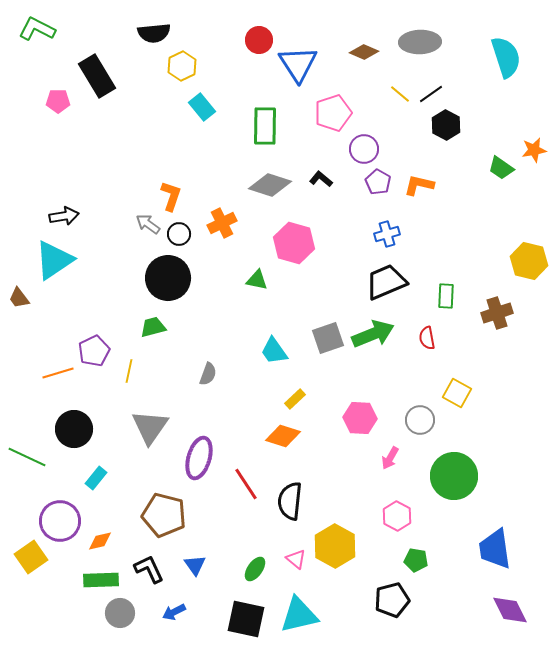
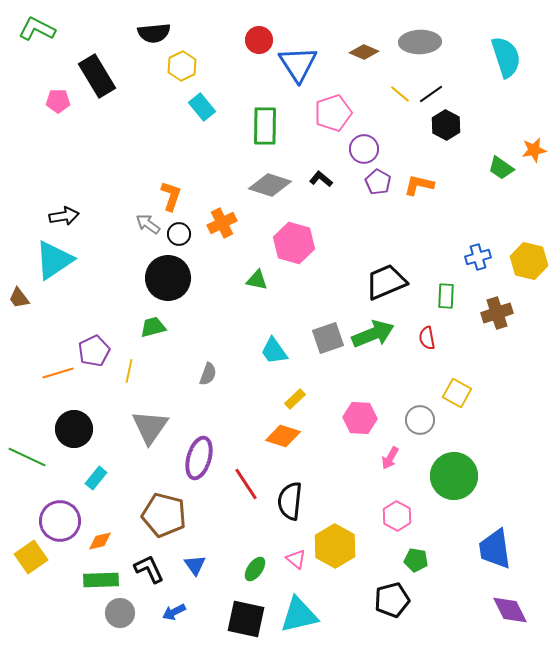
blue cross at (387, 234): moved 91 px right, 23 px down
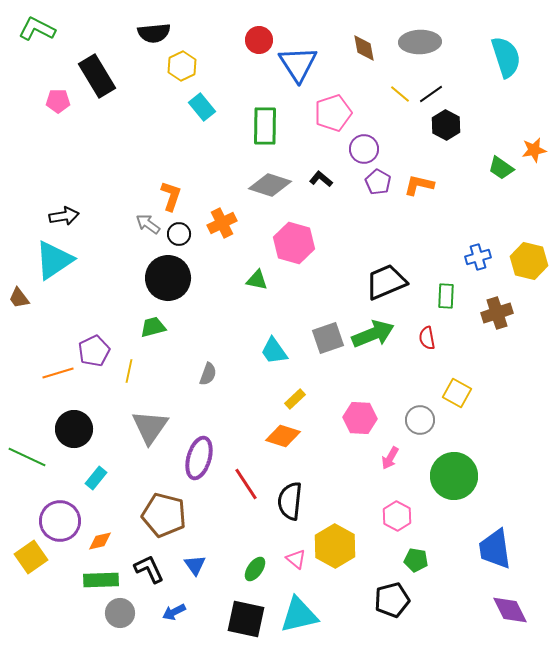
brown diamond at (364, 52): moved 4 px up; rotated 56 degrees clockwise
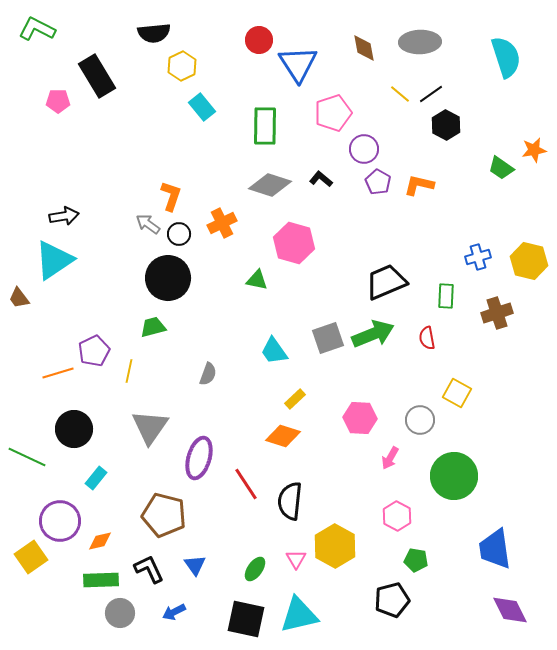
pink triangle at (296, 559): rotated 20 degrees clockwise
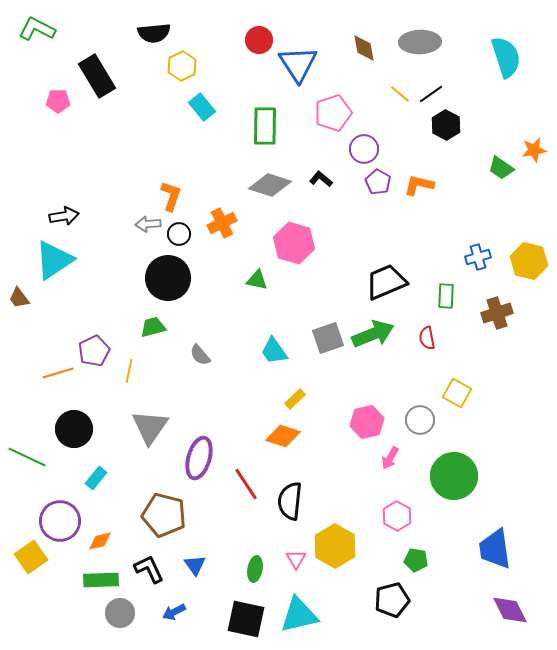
gray arrow at (148, 224): rotated 40 degrees counterclockwise
gray semicircle at (208, 374): moved 8 px left, 19 px up; rotated 120 degrees clockwise
pink hexagon at (360, 418): moved 7 px right, 4 px down; rotated 16 degrees counterclockwise
green ellipse at (255, 569): rotated 25 degrees counterclockwise
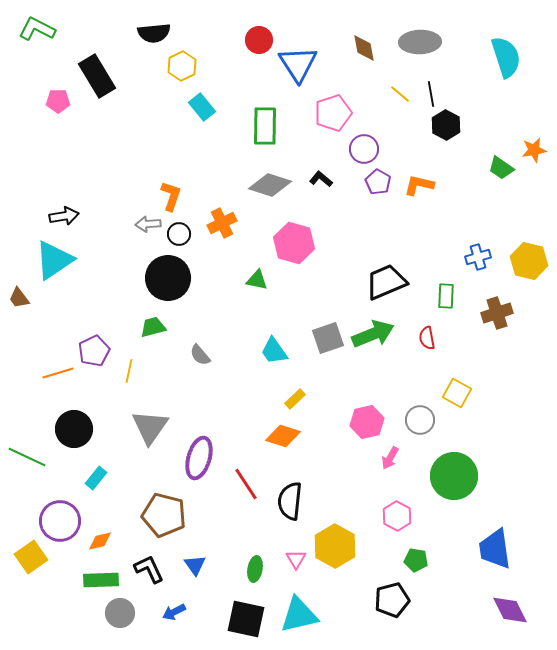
black line at (431, 94): rotated 65 degrees counterclockwise
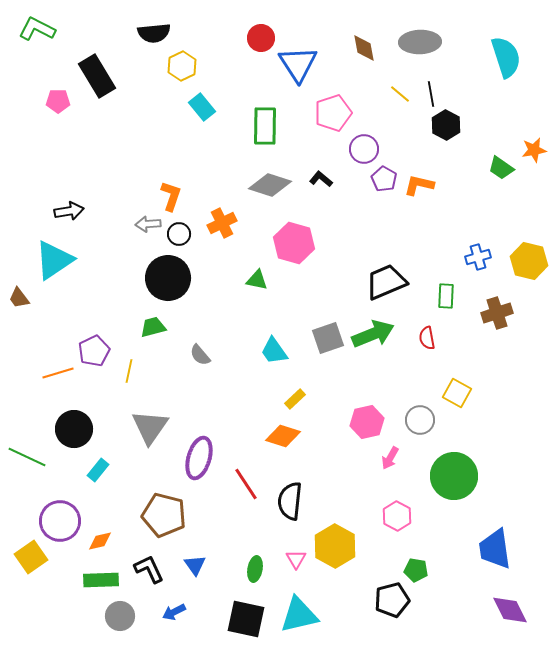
red circle at (259, 40): moved 2 px right, 2 px up
purple pentagon at (378, 182): moved 6 px right, 3 px up
black arrow at (64, 216): moved 5 px right, 5 px up
cyan rectangle at (96, 478): moved 2 px right, 8 px up
green pentagon at (416, 560): moved 10 px down
gray circle at (120, 613): moved 3 px down
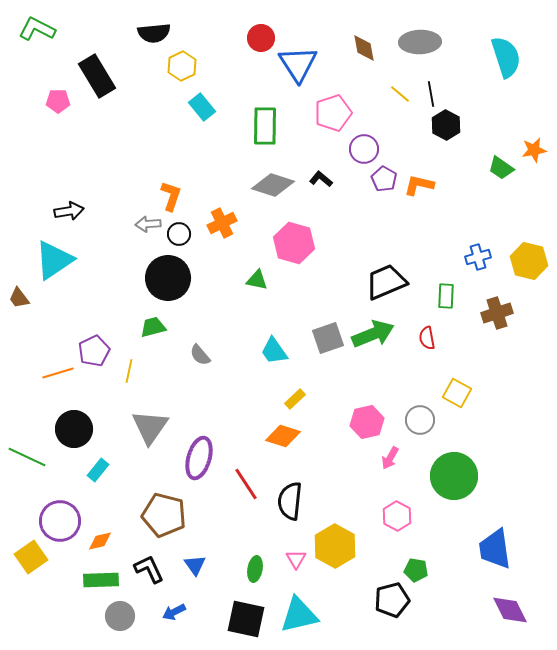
gray diamond at (270, 185): moved 3 px right
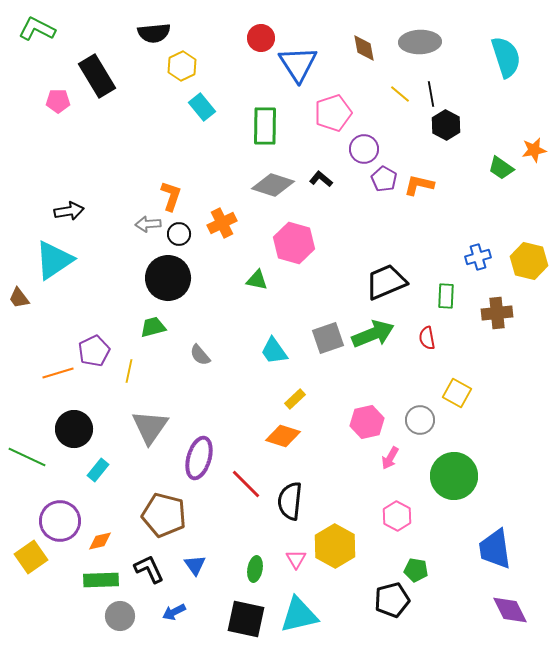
brown cross at (497, 313): rotated 12 degrees clockwise
red line at (246, 484): rotated 12 degrees counterclockwise
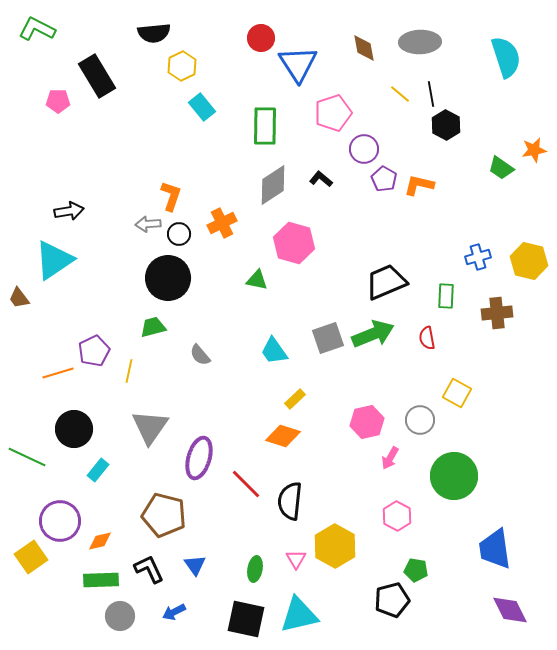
gray diamond at (273, 185): rotated 51 degrees counterclockwise
